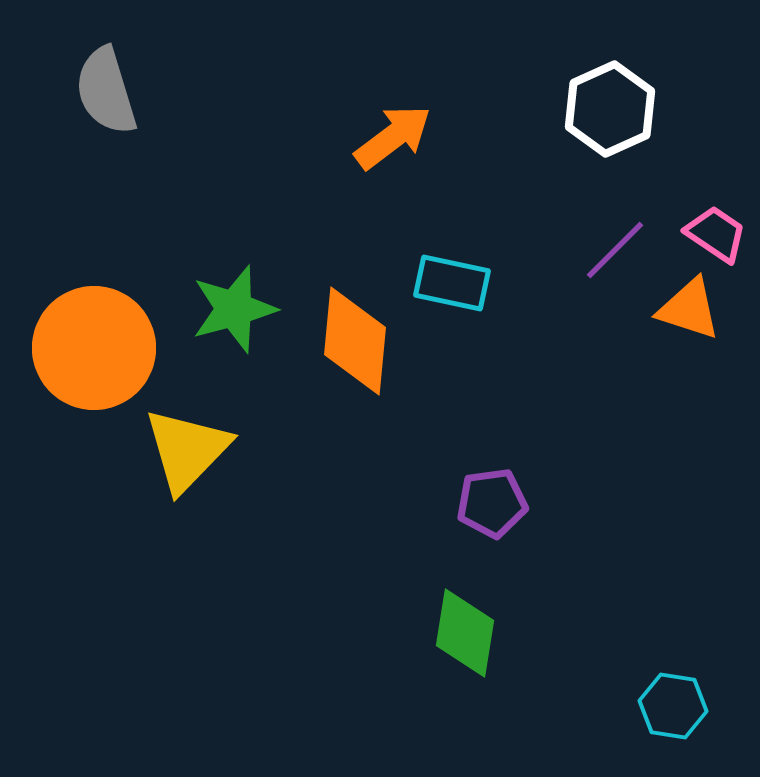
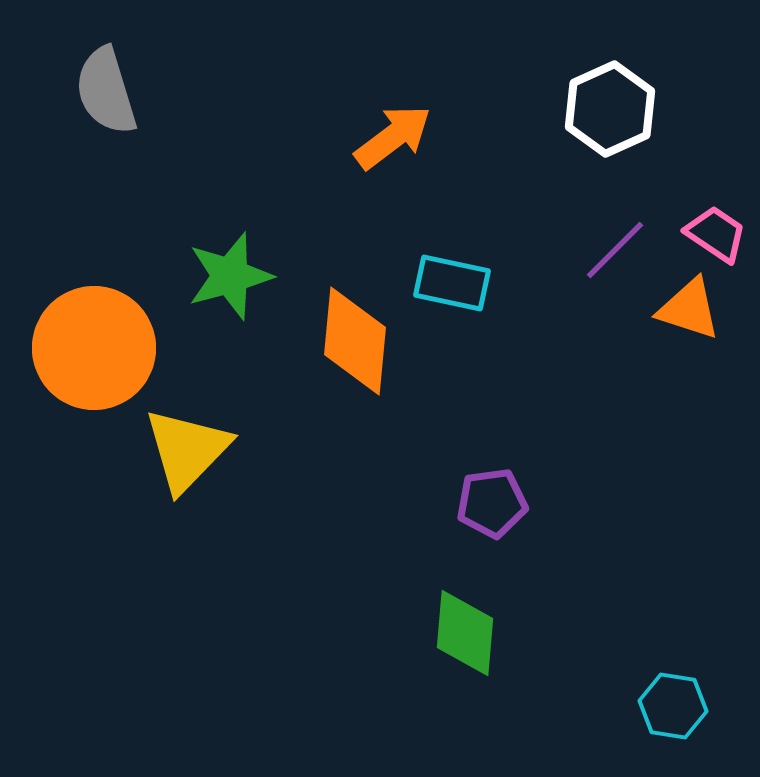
green star: moved 4 px left, 33 px up
green diamond: rotated 4 degrees counterclockwise
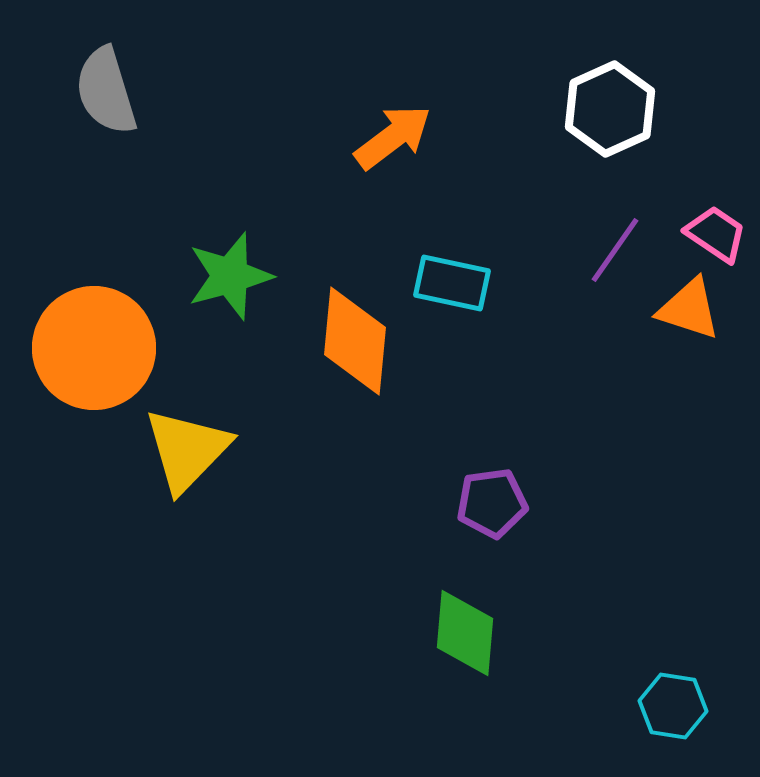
purple line: rotated 10 degrees counterclockwise
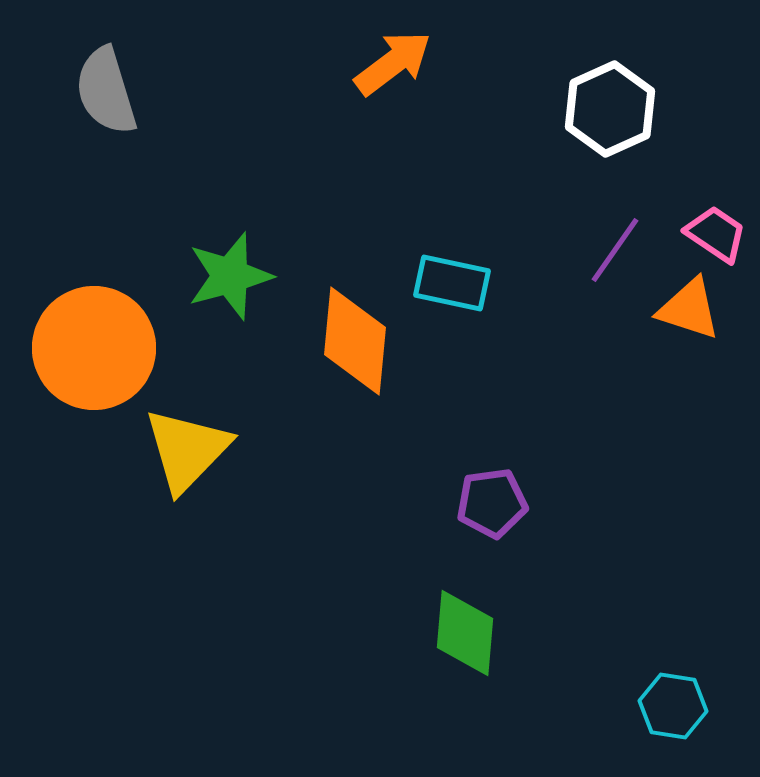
orange arrow: moved 74 px up
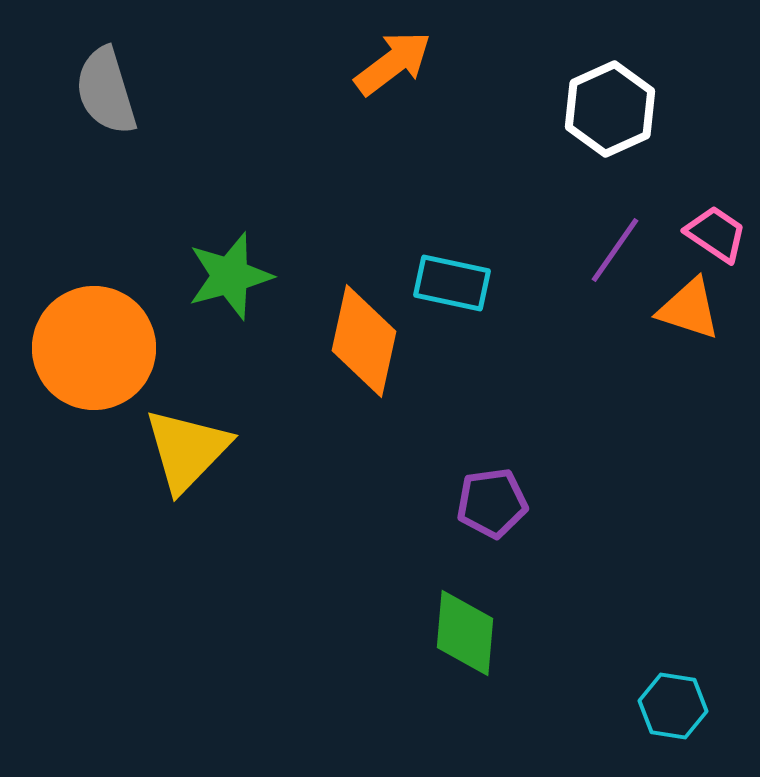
orange diamond: moved 9 px right; rotated 7 degrees clockwise
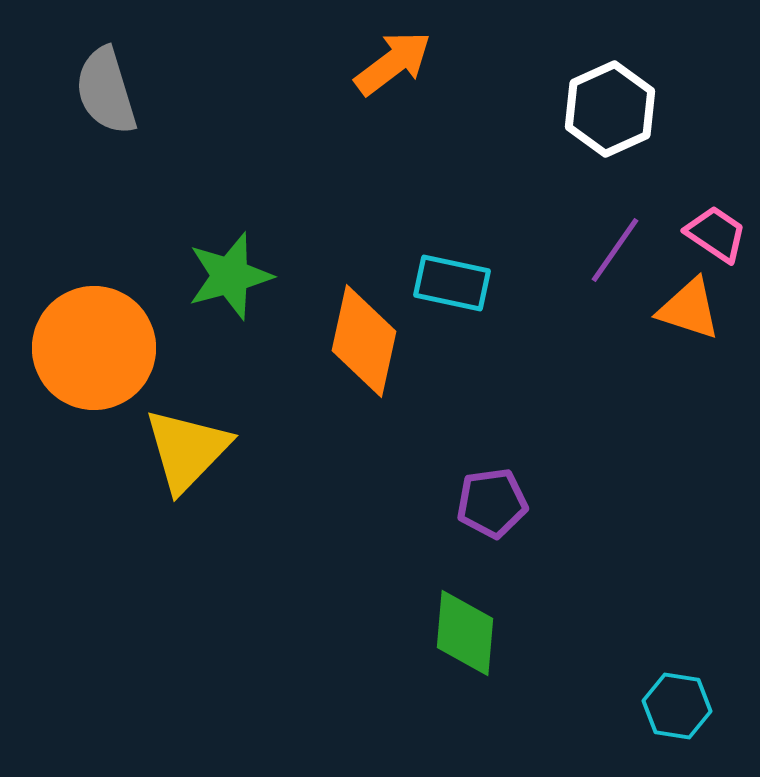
cyan hexagon: moved 4 px right
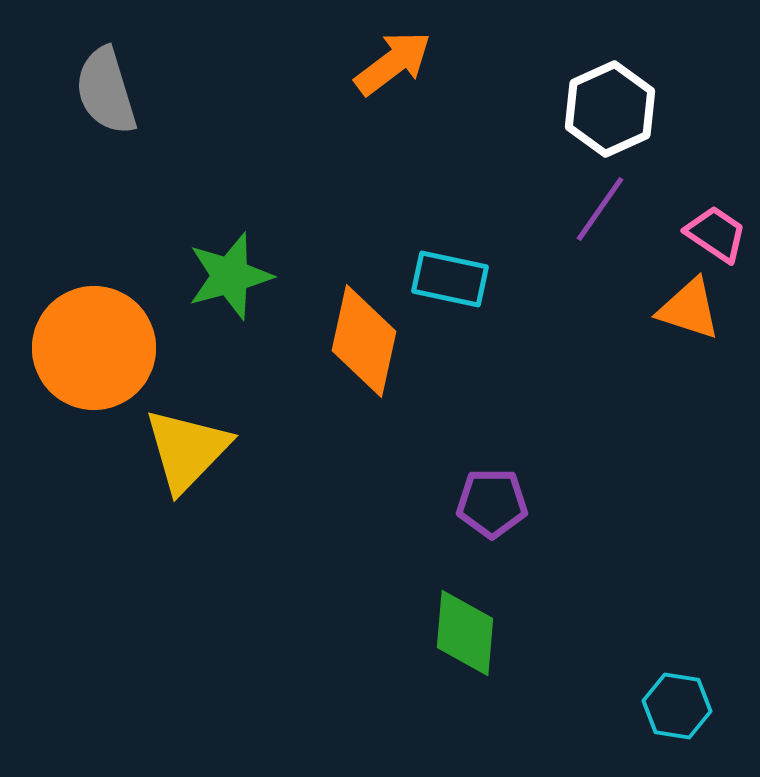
purple line: moved 15 px left, 41 px up
cyan rectangle: moved 2 px left, 4 px up
purple pentagon: rotated 8 degrees clockwise
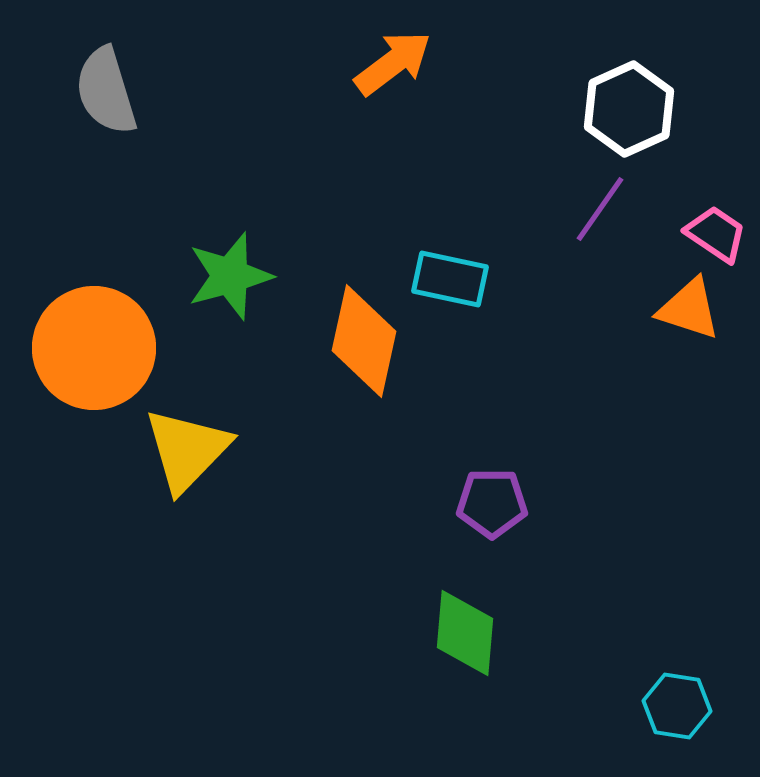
white hexagon: moved 19 px right
